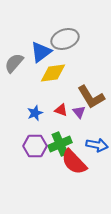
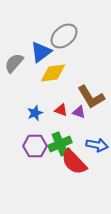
gray ellipse: moved 1 px left, 3 px up; rotated 20 degrees counterclockwise
purple triangle: rotated 32 degrees counterclockwise
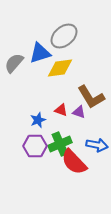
blue triangle: moved 1 px left, 1 px down; rotated 20 degrees clockwise
yellow diamond: moved 7 px right, 5 px up
blue star: moved 3 px right, 7 px down
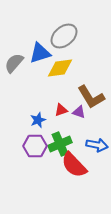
red triangle: rotated 40 degrees counterclockwise
red semicircle: moved 3 px down
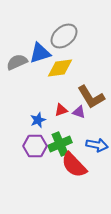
gray semicircle: moved 3 px right, 1 px up; rotated 25 degrees clockwise
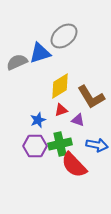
yellow diamond: moved 18 px down; rotated 24 degrees counterclockwise
purple triangle: moved 1 px left, 8 px down
green cross: rotated 10 degrees clockwise
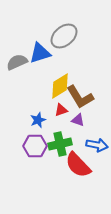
brown L-shape: moved 11 px left
red semicircle: moved 4 px right
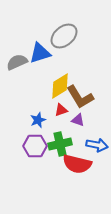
red semicircle: moved 1 px left, 1 px up; rotated 32 degrees counterclockwise
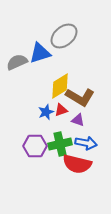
brown L-shape: rotated 28 degrees counterclockwise
blue star: moved 8 px right, 8 px up
blue arrow: moved 11 px left, 2 px up
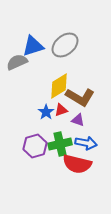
gray ellipse: moved 1 px right, 9 px down
blue triangle: moved 7 px left, 7 px up
yellow diamond: moved 1 px left
blue star: rotated 14 degrees counterclockwise
purple hexagon: rotated 15 degrees counterclockwise
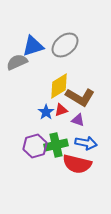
green cross: moved 4 px left, 1 px down
